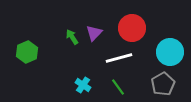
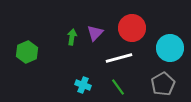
purple triangle: moved 1 px right
green arrow: rotated 42 degrees clockwise
cyan circle: moved 4 px up
cyan cross: rotated 14 degrees counterclockwise
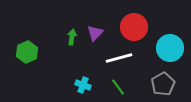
red circle: moved 2 px right, 1 px up
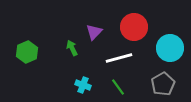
purple triangle: moved 1 px left, 1 px up
green arrow: moved 11 px down; rotated 35 degrees counterclockwise
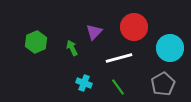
green hexagon: moved 9 px right, 10 px up
cyan cross: moved 1 px right, 2 px up
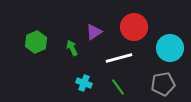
purple triangle: rotated 12 degrees clockwise
gray pentagon: rotated 20 degrees clockwise
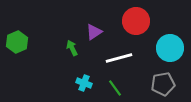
red circle: moved 2 px right, 6 px up
green hexagon: moved 19 px left
green line: moved 3 px left, 1 px down
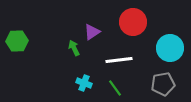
red circle: moved 3 px left, 1 px down
purple triangle: moved 2 px left
green hexagon: moved 1 px up; rotated 20 degrees clockwise
green arrow: moved 2 px right
white line: moved 2 px down; rotated 8 degrees clockwise
